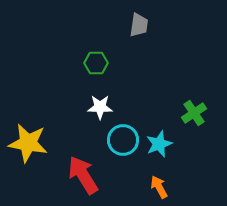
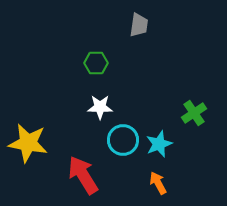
orange arrow: moved 1 px left, 4 px up
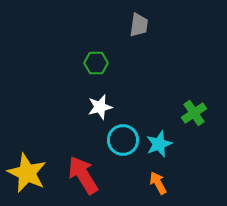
white star: rotated 15 degrees counterclockwise
yellow star: moved 1 px left, 30 px down; rotated 15 degrees clockwise
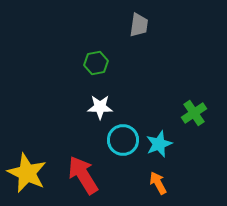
green hexagon: rotated 10 degrees counterclockwise
white star: rotated 15 degrees clockwise
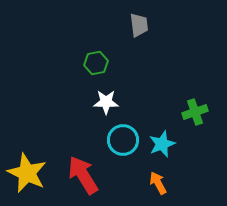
gray trapezoid: rotated 15 degrees counterclockwise
white star: moved 6 px right, 5 px up
green cross: moved 1 px right, 1 px up; rotated 15 degrees clockwise
cyan star: moved 3 px right
